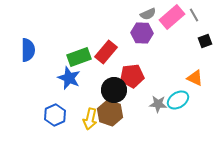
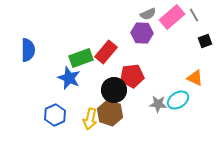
green rectangle: moved 2 px right, 1 px down
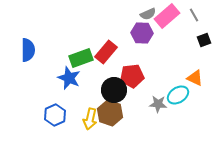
pink rectangle: moved 5 px left, 1 px up
black square: moved 1 px left, 1 px up
cyan ellipse: moved 5 px up
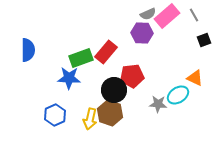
blue star: rotated 20 degrees counterclockwise
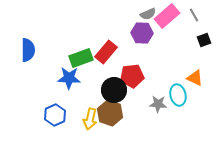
cyan ellipse: rotated 70 degrees counterclockwise
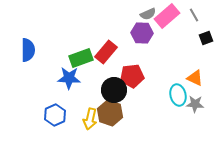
black square: moved 2 px right, 2 px up
gray star: moved 37 px right
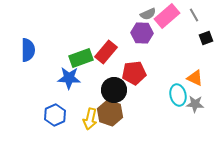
red pentagon: moved 2 px right, 3 px up
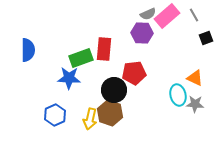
red rectangle: moved 2 px left, 3 px up; rotated 35 degrees counterclockwise
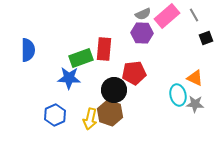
gray semicircle: moved 5 px left
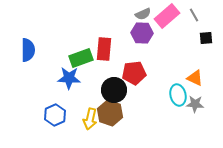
black square: rotated 16 degrees clockwise
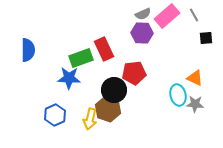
red rectangle: rotated 30 degrees counterclockwise
brown hexagon: moved 2 px left, 4 px up
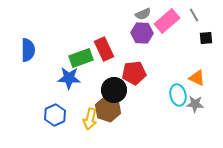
pink rectangle: moved 5 px down
orange triangle: moved 2 px right
